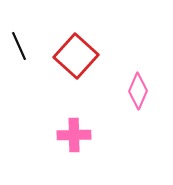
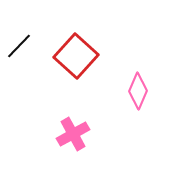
black line: rotated 68 degrees clockwise
pink cross: moved 1 px left, 1 px up; rotated 28 degrees counterclockwise
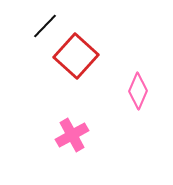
black line: moved 26 px right, 20 px up
pink cross: moved 1 px left, 1 px down
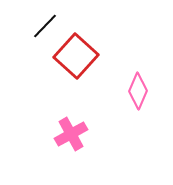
pink cross: moved 1 px left, 1 px up
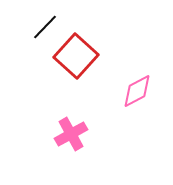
black line: moved 1 px down
pink diamond: moved 1 px left; rotated 39 degrees clockwise
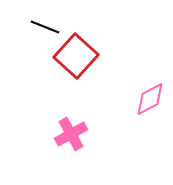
black line: rotated 68 degrees clockwise
pink diamond: moved 13 px right, 8 px down
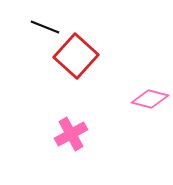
pink diamond: rotated 42 degrees clockwise
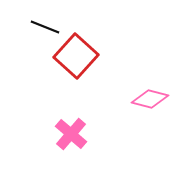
pink cross: rotated 20 degrees counterclockwise
